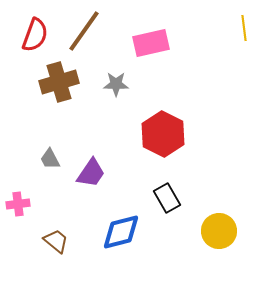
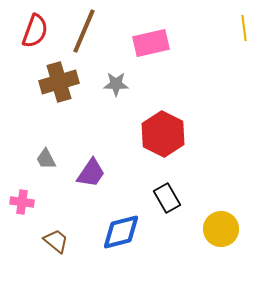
brown line: rotated 12 degrees counterclockwise
red semicircle: moved 4 px up
gray trapezoid: moved 4 px left
pink cross: moved 4 px right, 2 px up; rotated 15 degrees clockwise
yellow circle: moved 2 px right, 2 px up
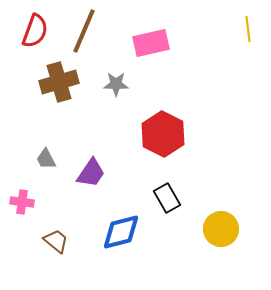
yellow line: moved 4 px right, 1 px down
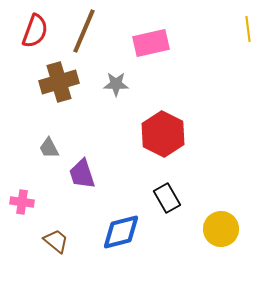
gray trapezoid: moved 3 px right, 11 px up
purple trapezoid: moved 9 px left, 1 px down; rotated 128 degrees clockwise
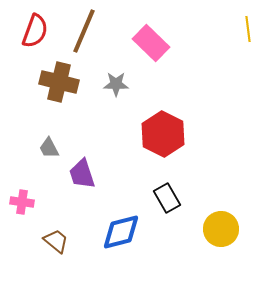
pink rectangle: rotated 57 degrees clockwise
brown cross: rotated 30 degrees clockwise
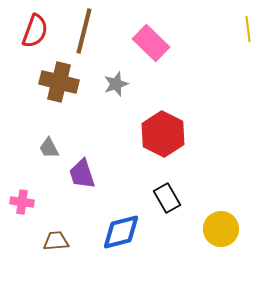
brown line: rotated 9 degrees counterclockwise
gray star: rotated 20 degrees counterclockwise
brown trapezoid: rotated 44 degrees counterclockwise
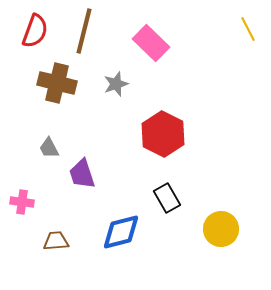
yellow line: rotated 20 degrees counterclockwise
brown cross: moved 2 px left, 1 px down
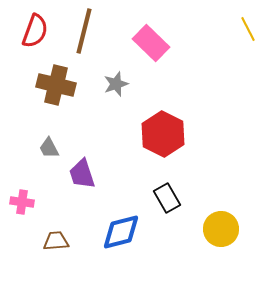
brown cross: moved 1 px left, 2 px down
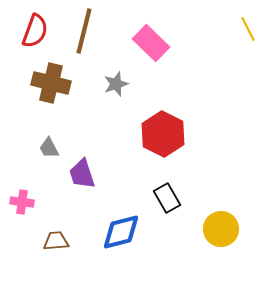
brown cross: moved 5 px left, 2 px up
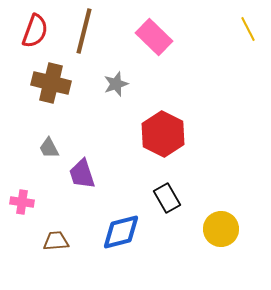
pink rectangle: moved 3 px right, 6 px up
